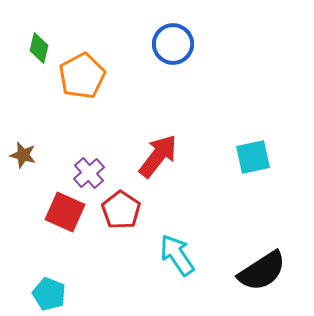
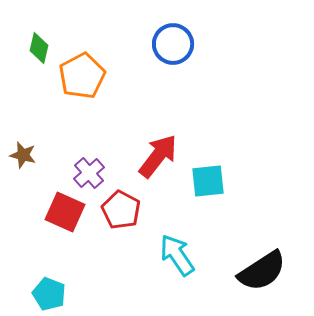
cyan square: moved 45 px left, 24 px down; rotated 6 degrees clockwise
red pentagon: rotated 6 degrees counterclockwise
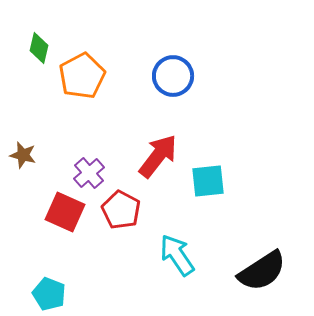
blue circle: moved 32 px down
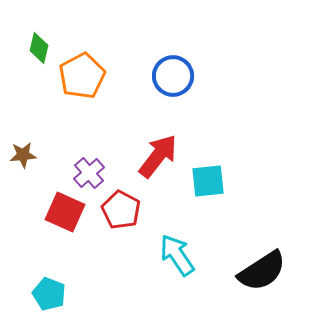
brown star: rotated 20 degrees counterclockwise
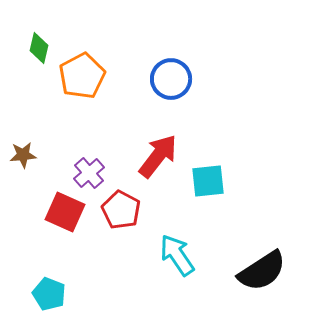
blue circle: moved 2 px left, 3 px down
